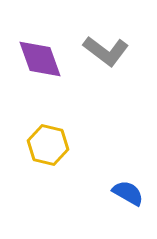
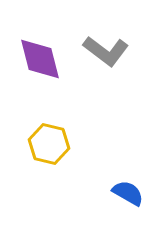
purple diamond: rotated 6 degrees clockwise
yellow hexagon: moved 1 px right, 1 px up
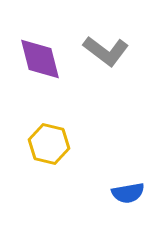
blue semicircle: rotated 140 degrees clockwise
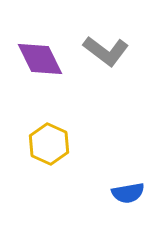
purple diamond: rotated 12 degrees counterclockwise
yellow hexagon: rotated 12 degrees clockwise
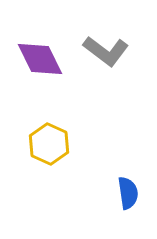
blue semicircle: rotated 88 degrees counterclockwise
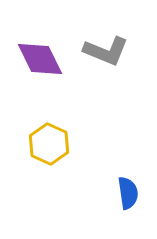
gray L-shape: rotated 15 degrees counterclockwise
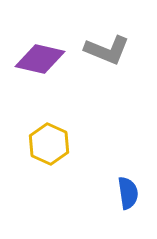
gray L-shape: moved 1 px right, 1 px up
purple diamond: rotated 51 degrees counterclockwise
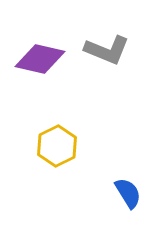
yellow hexagon: moved 8 px right, 2 px down; rotated 9 degrees clockwise
blue semicircle: rotated 24 degrees counterclockwise
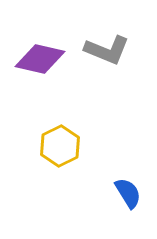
yellow hexagon: moved 3 px right
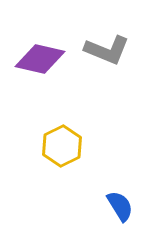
yellow hexagon: moved 2 px right
blue semicircle: moved 8 px left, 13 px down
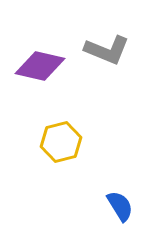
purple diamond: moved 7 px down
yellow hexagon: moved 1 px left, 4 px up; rotated 12 degrees clockwise
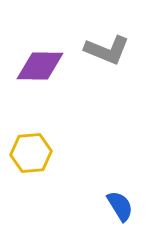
purple diamond: rotated 12 degrees counterclockwise
yellow hexagon: moved 30 px left, 11 px down; rotated 9 degrees clockwise
